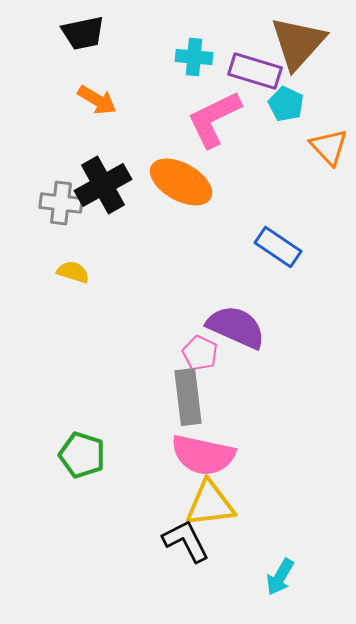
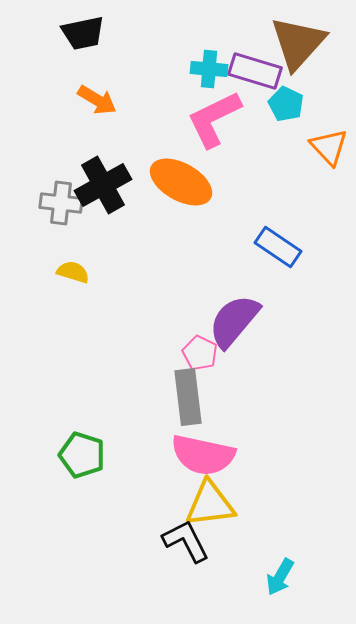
cyan cross: moved 15 px right, 12 px down
purple semicircle: moved 2 px left, 6 px up; rotated 74 degrees counterclockwise
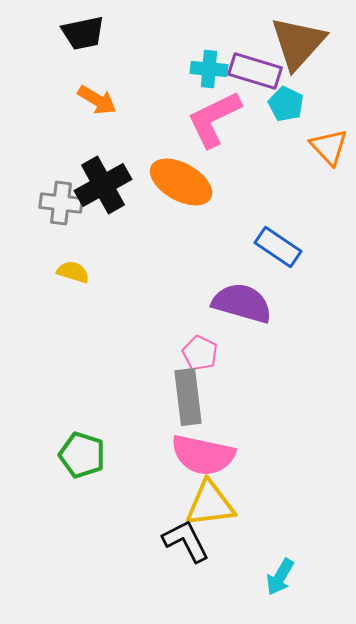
purple semicircle: moved 8 px right, 18 px up; rotated 66 degrees clockwise
